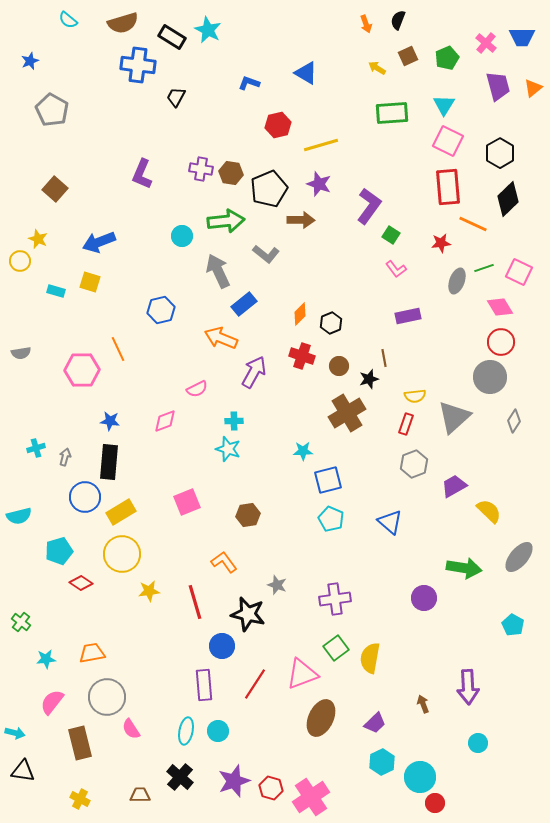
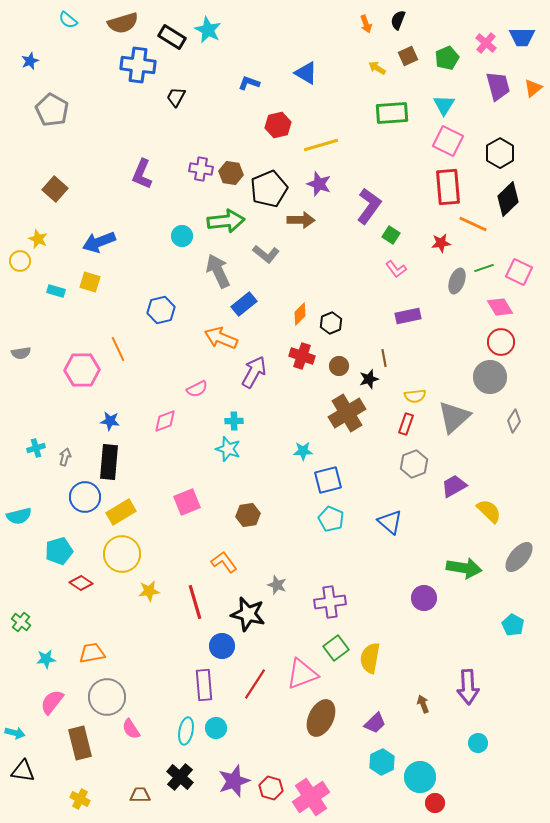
purple cross at (335, 599): moved 5 px left, 3 px down
cyan circle at (218, 731): moved 2 px left, 3 px up
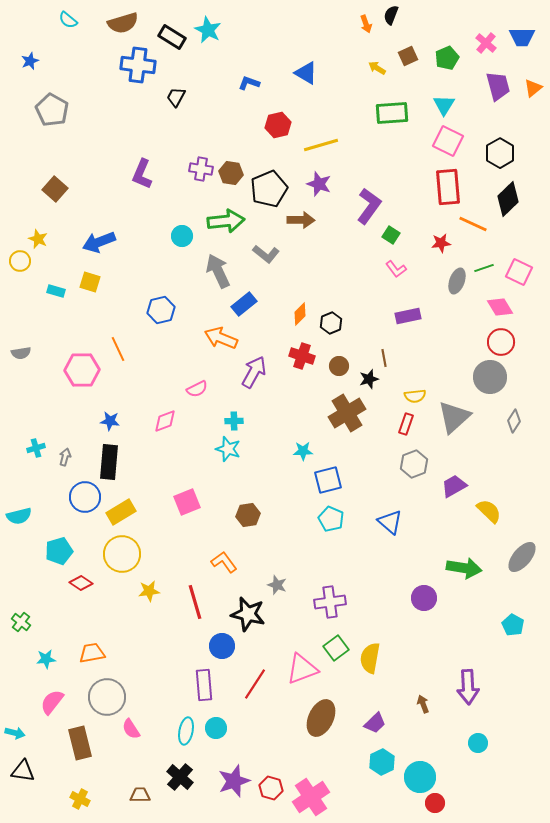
black semicircle at (398, 20): moved 7 px left, 5 px up
gray ellipse at (519, 557): moved 3 px right
pink triangle at (302, 674): moved 5 px up
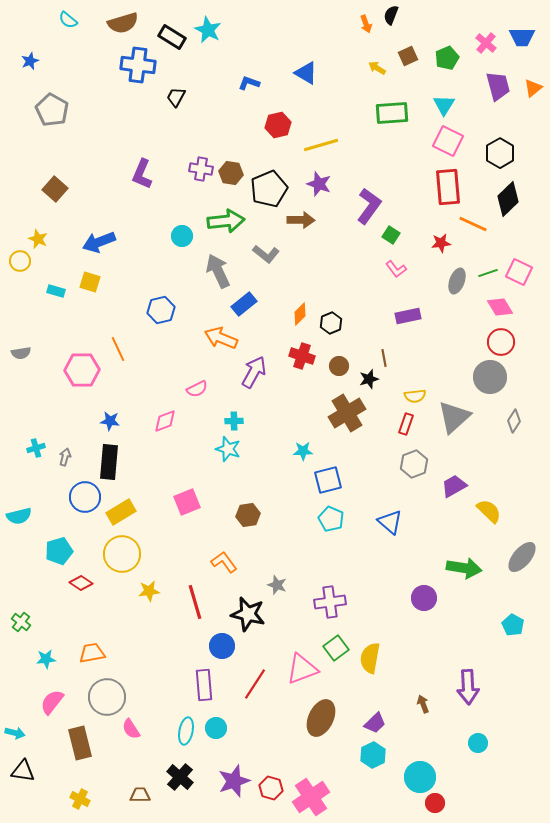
green line at (484, 268): moved 4 px right, 5 px down
cyan hexagon at (382, 762): moved 9 px left, 7 px up
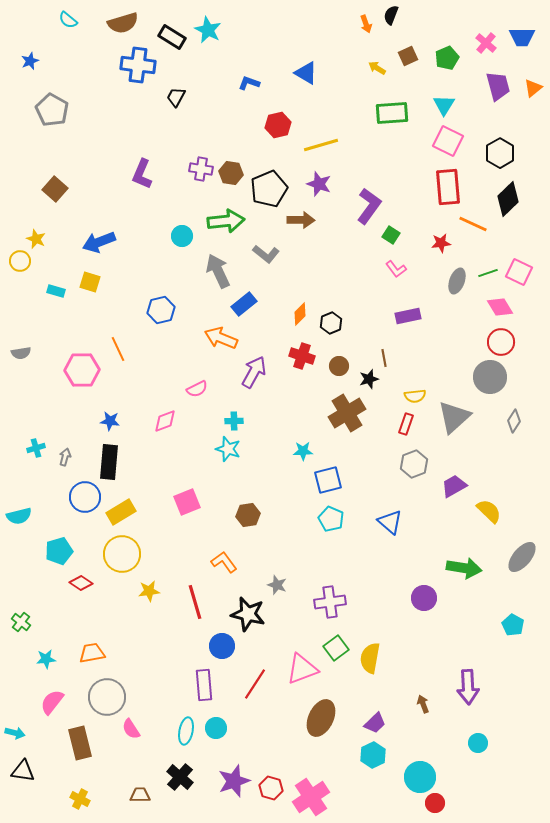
yellow star at (38, 239): moved 2 px left
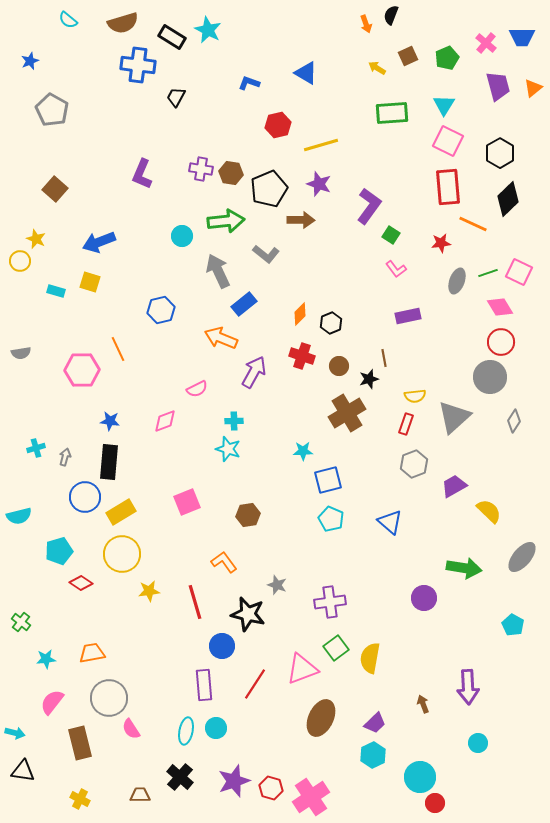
gray circle at (107, 697): moved 2 px right, 1 px down
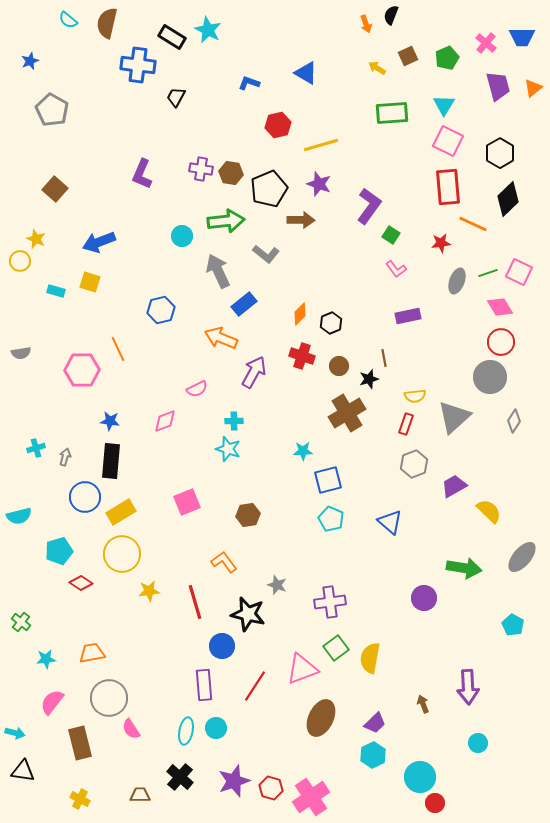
brown semicircle at (123, 23): moved 16 px left; rotated 120 degrees clockwise
black rectangle at (109, 462): moved 2 px right, 1 px up
red line at (255, 684): moved 2 px down
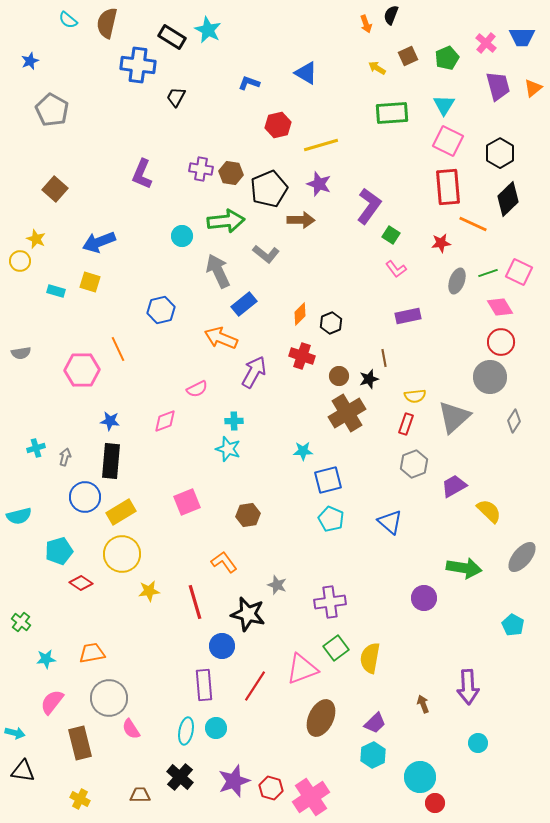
brown circle at (339, 366): moved 10 px down
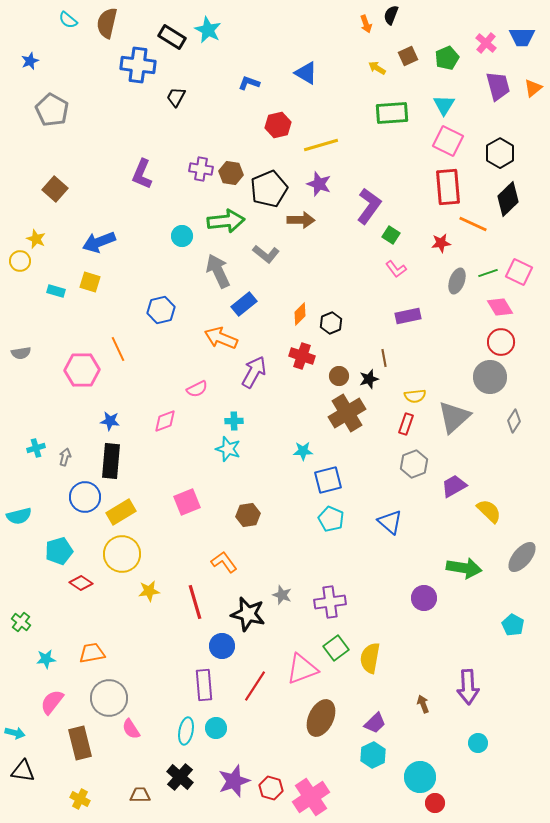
gray star at (277, 585): moved 5 px right, 10 px down
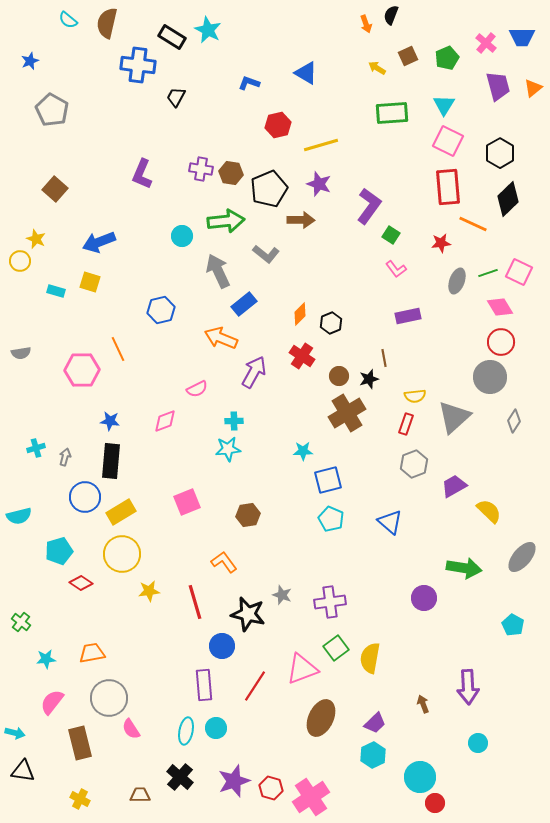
red cross at (302, 356): rotated 15 degrees clockwise
cyan star at (228, 449): rotated 25 degrees counterclockwise
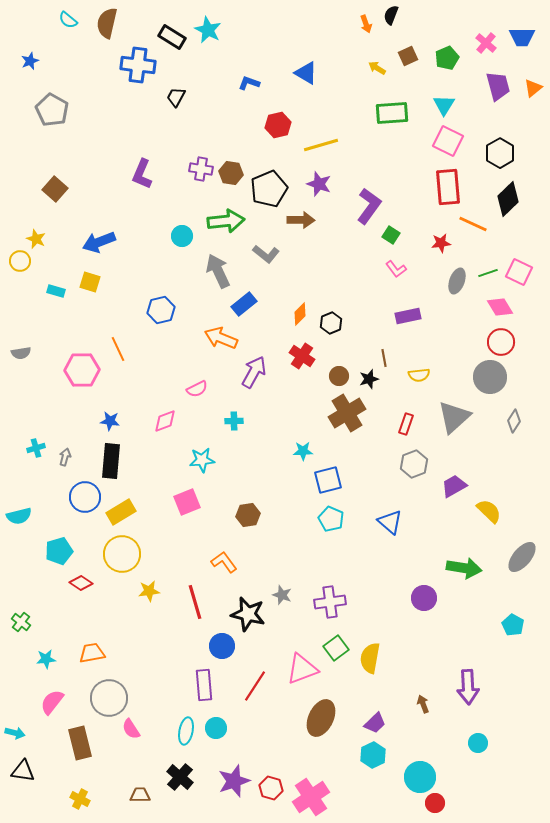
yellow semicircle at (415, 396): moved 4 px right, 21 px up
cyan star at (228, 449): moved 26 px left, 11 px down
